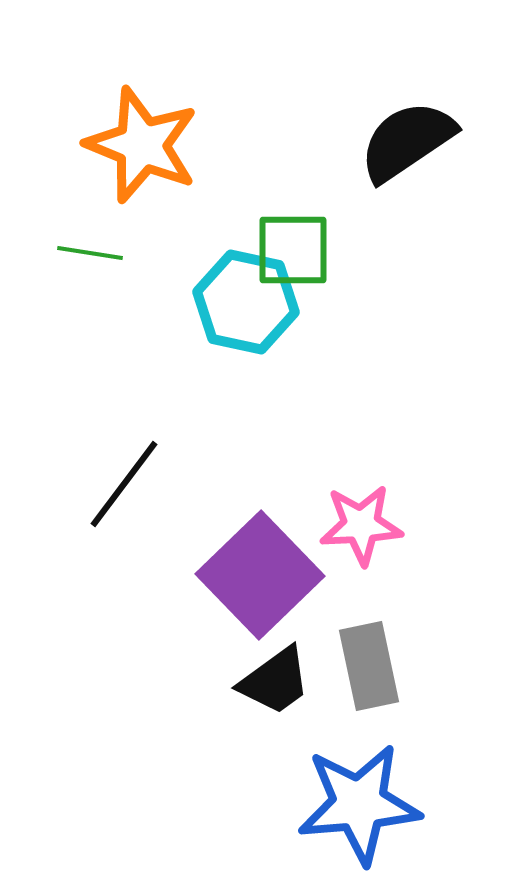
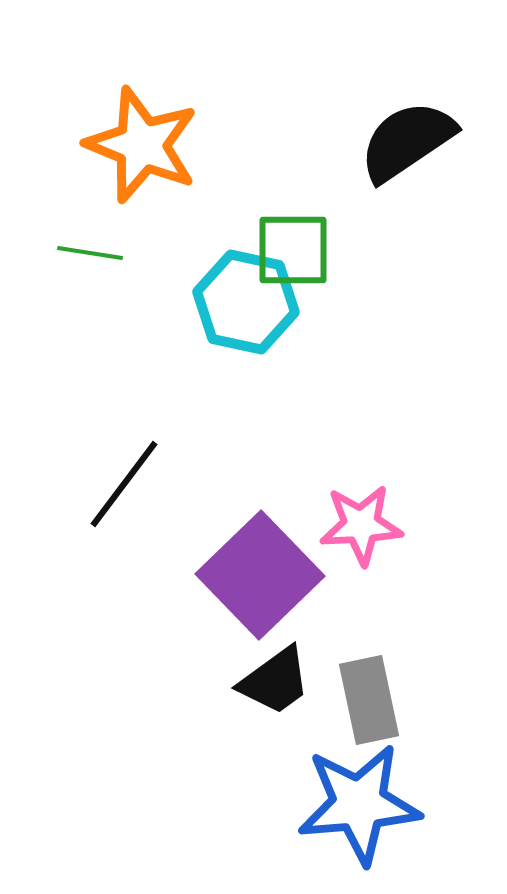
gray rectangle: moved 34 px down
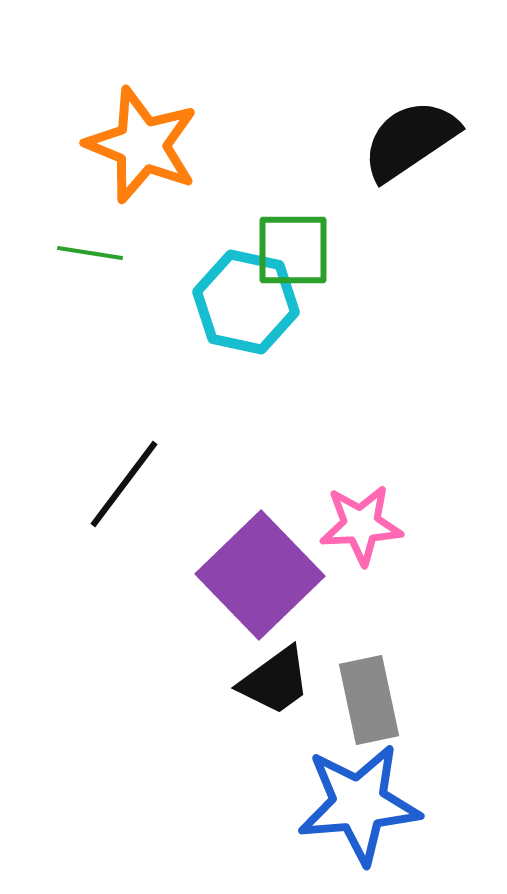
black semicircle: moved 3 px right, 1 px up
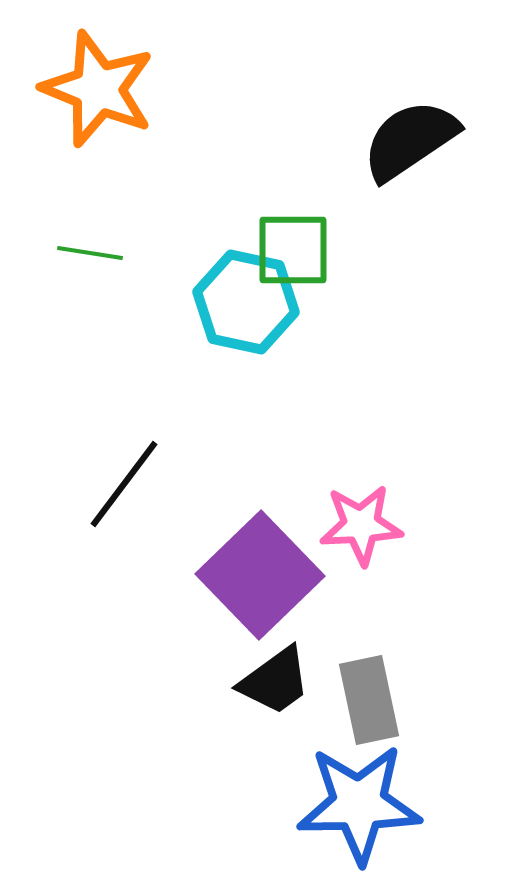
orange star: moved 44 px left, 56 px up
blue star: rotated 4 degrees clockwise
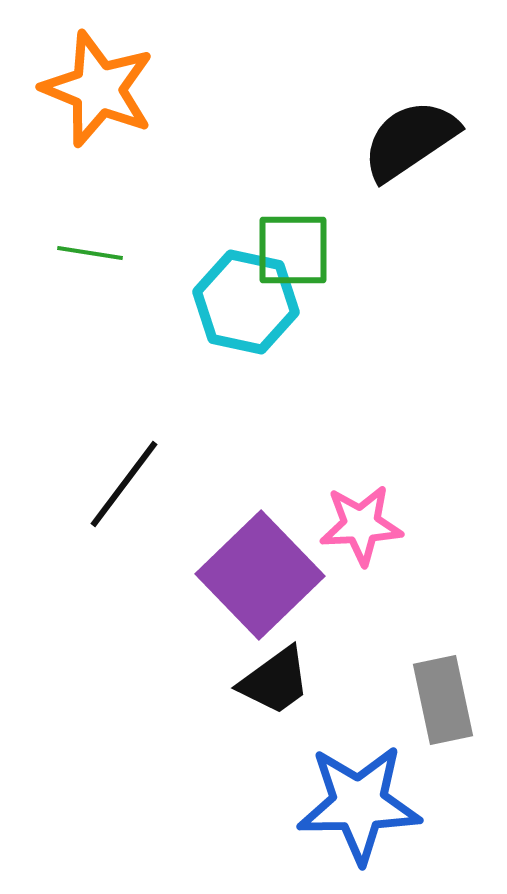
gray rectangle: moved 74 px right
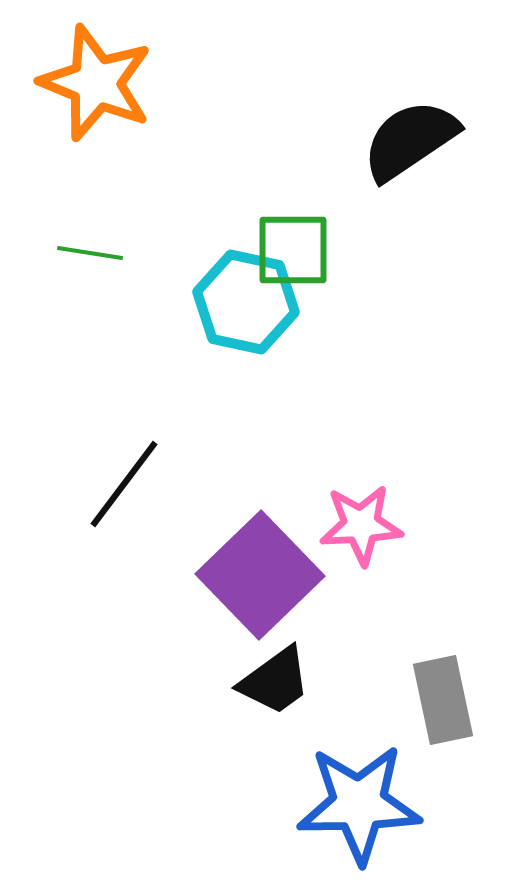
orange star: moved 2 px left, 6 px up
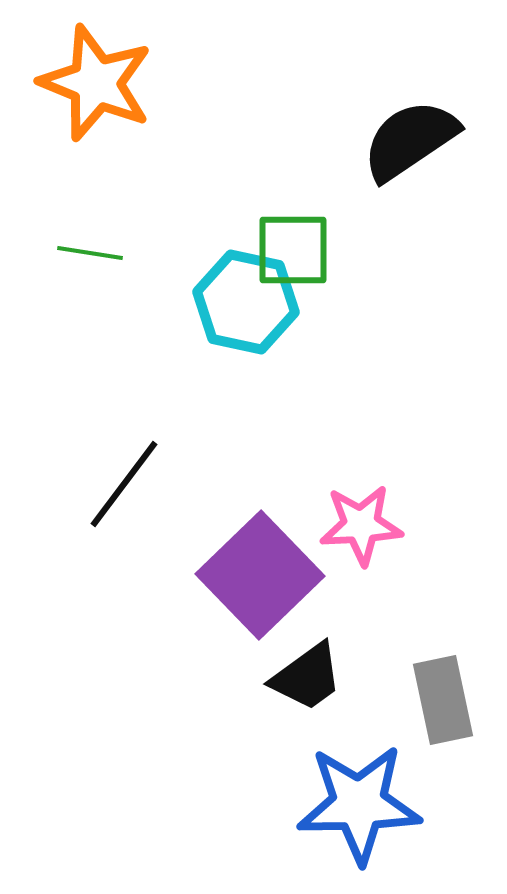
black trapezoid: moved 32 px right, 4 px up
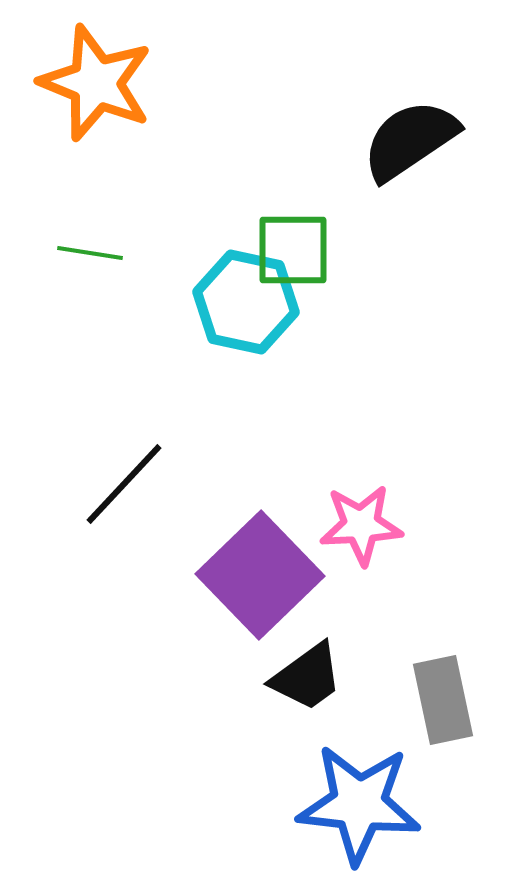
black line: rotated 6 degrees clockwise
blue star: rotated 7 degrees clockwise
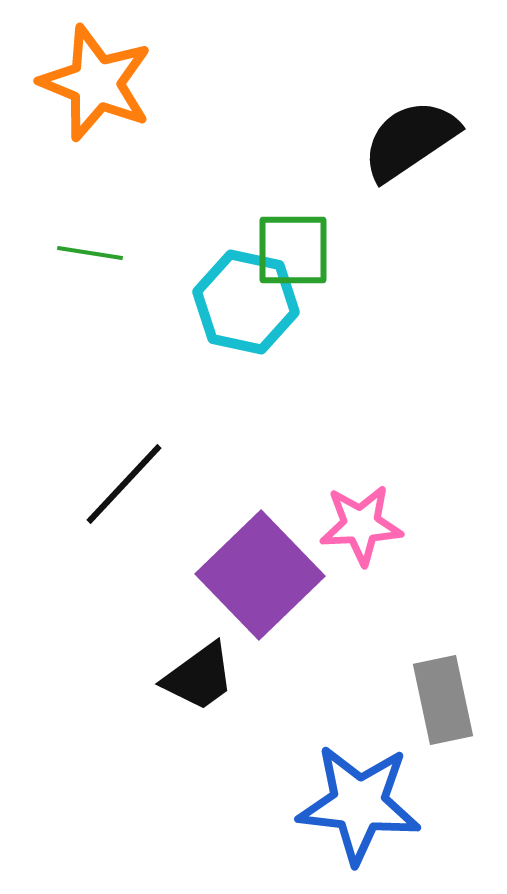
black trapezoid: moved 108 px left
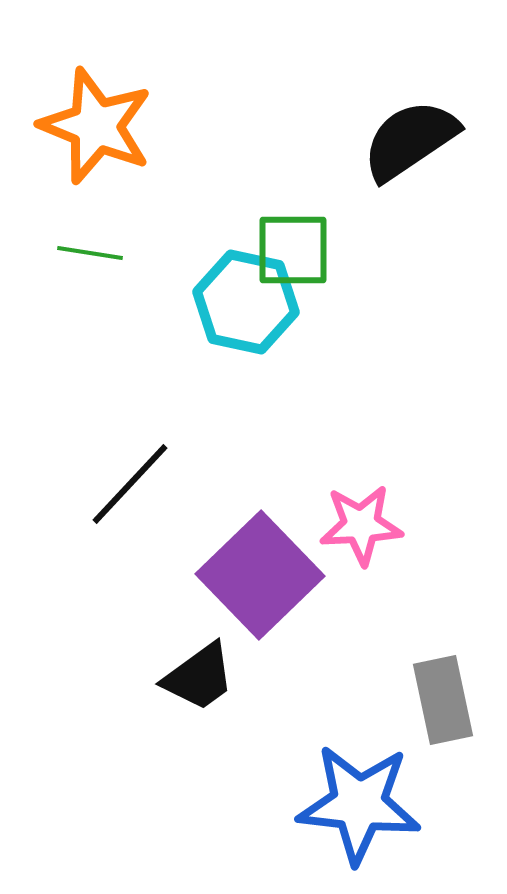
orange star: moved 43 px down
black line: moved 6 px right
